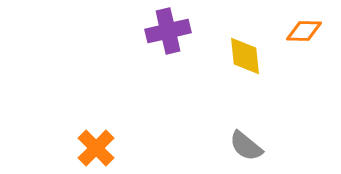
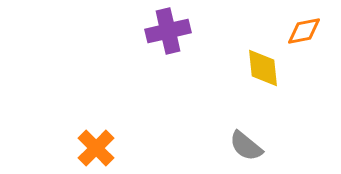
orange diamond: rotated 12 degrees counterclockwise
yellow diamond: moved 18 px right, 12 px down
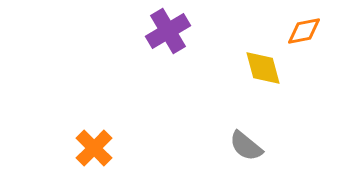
purple cross: rotated 18 degrees counterclockwise
yellow diamond: rotated 9 degrees counterclockwise
orange cross: moved 2 px left
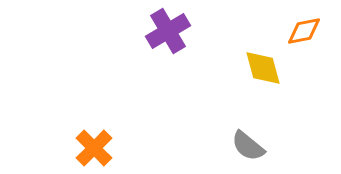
gray semicircle: moved 2 px right
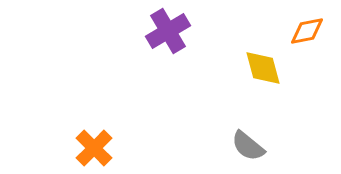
orange diamond: moved 3 px right
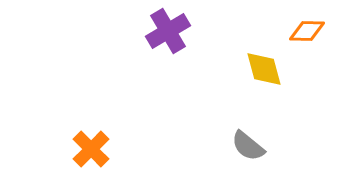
orange diamond: rotated 12 degrees clockwise
yellow diamond: moved 1 px right, 1 px down
orange cross: moved 3 px left, 1 px down
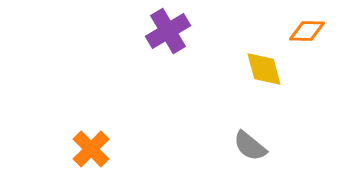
gray semicircle: moved 2 px right
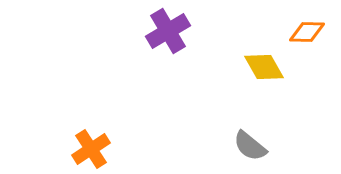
orange diamond: moved 1 px down
yellow diamond: moved 2 px up; rotated 15 degrees counterclockwise
orange cross: rotated 12 degrees clockwise
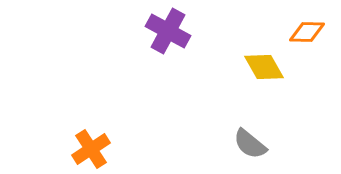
purple cross: rotated 30 degrees counterclockwise
gray semicircle: moved 2 px up
